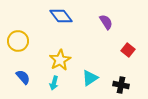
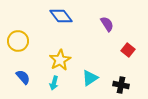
purple semicircle: moved 1 px right, 2 px down
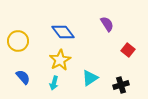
blue diamond: moved 2 px right, 16 px down
black cross: rotated 28 degrees counterclockwise
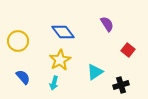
cyan triangle: moved 5 px right, 6 px up
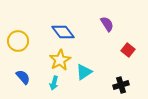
cyan triangle: moved 11 px left
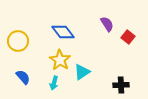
red square: moved 13 px up
yellow star: rotated 10 degrees counterclockwise
cyan triangle: moved 2 px left
black cross: rotated 14 degrees clockwise
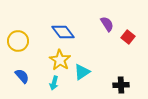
blue semicircle: moved 1 px left, 1 px up
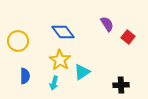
blue semicircle: moved 3 px right; rotated 42 degrees clockwise
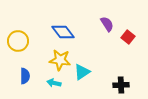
yellow star: rotated 25 degrees counterclockwise
cyan arrow: rotated 88 degrees clockwise
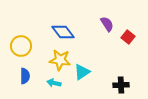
yellow circle: moved 3 px right, 5 px down
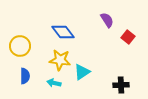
purple semicircle: moved 4 px up
yellow circle: moved 1 px left
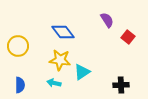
yellow circle: moved 2 px left
blue semicircle: moved 5 px left, 9 px down
